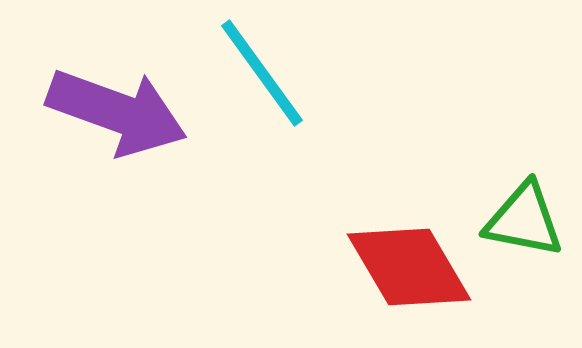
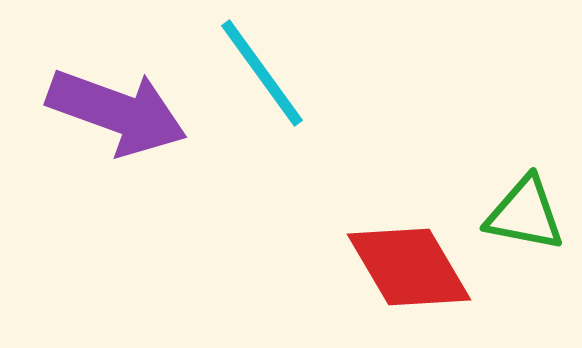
green triangle: moved 1 px right, 6 px up
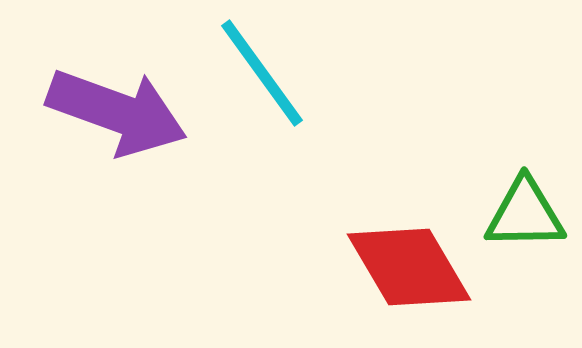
green triangle: rotated 12 degrees counterclockwise
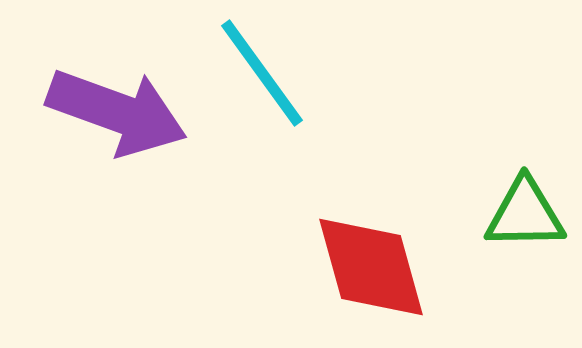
red diamond: moved 38 px left; rotated 15 degrees clockwise
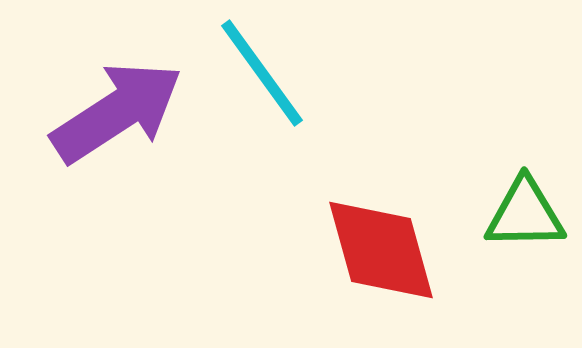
purple arrow: rotated 53 degrees counterclockwise
red diamond: moved 10 px right, 17 px up
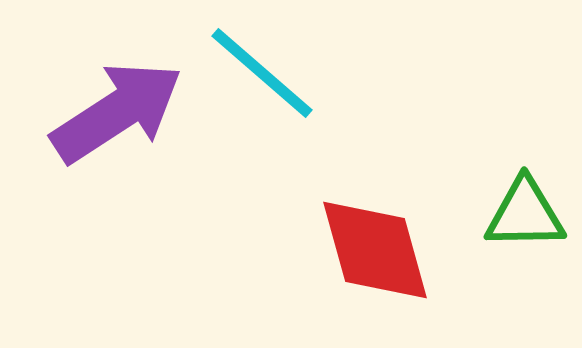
cyan line: rotated 13 degrees counterclockwise
red diamond: moved 6 px left
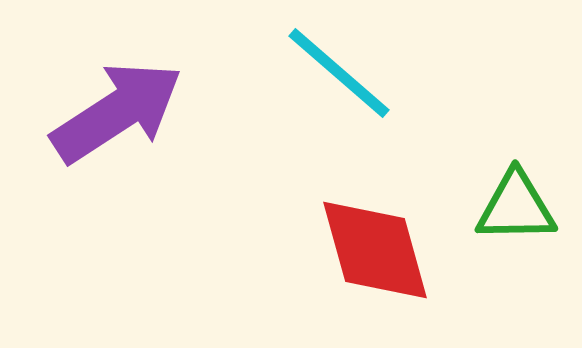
cyan line: moved 77 px right
green triangle: moved 9 px left, 7 px up
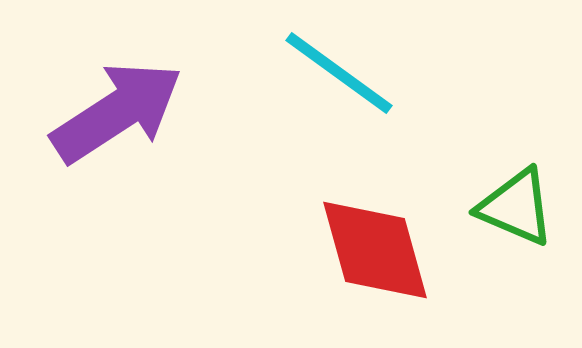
cyan line: rotated 5 degrees counterclockwise
green triangle: rotated 24 degrees clockwise
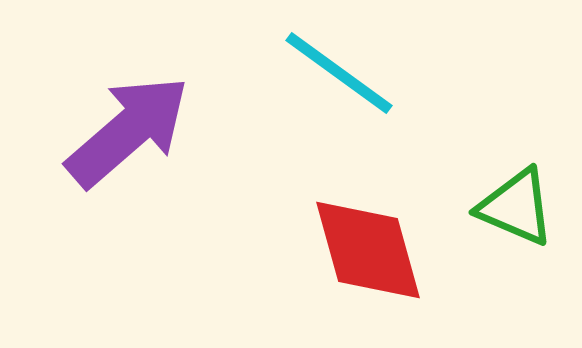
purple arrow: moved 11 px right, 19 px down; rotated 8 degrees counterclockwise
red diamond: moved 7 px left
